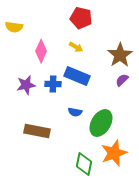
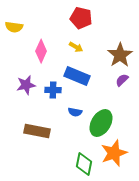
blue cross: moved 6 px down
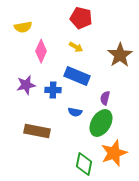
yellow semicircle: moved 9 px right; rotated 18 degrees counterclockwise
purple semicircle: moved 17 px left, 18 px down; rotated 32 degrees counterclockwise
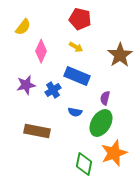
red pentagon: moved 1 px left, 1 px down
yellow semicircle: rotated 42 degrees counterclockwise
blue cross: rotated 35 degrees counterclockwise
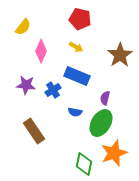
purple star: rotated 18 degrees clockwise
brown rectangle: moved 3 px left; rotated 45 degrees clockwise
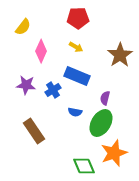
red pentagon: moved 2 px left, 1 px up; rotated 15 degrees counterclockwise
green diamond: moved 2 px down; rotated 35 degrees counterclockwise
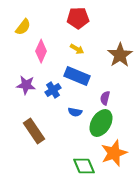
yellow arrow: moved 1 px right, 2 px down
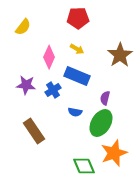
pink diamond: moved 8 px right, 6 px down
